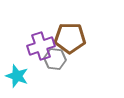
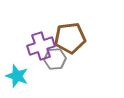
brown pentagon: rotated 8 degrees counterclockwise
gray hexagon: rotated 10 degrees counterclockwise
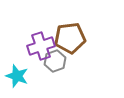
gray hexagon: moved 2 px down; rotated 15 degrees counterclockwise
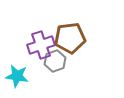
purple cross: moved 1 px up
cyan star: rotated 10 degrees counterclockwise
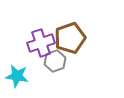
brown pentagon: rotated 12 degrees counterclockwise
purple cross: moved 2 px up
